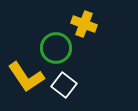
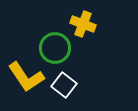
yellow cross: moved 1 px left
green circle: moved 1 px left
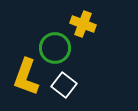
yellow L-shape: rotated 54 degrees clockwise
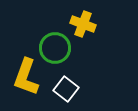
white square: moved 2 px right, 4 px down
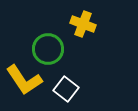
green circle: moved 7 px left, 1 px down
yellow L-shape: moved 2 px left, 3 px down; rotated 54 degrees counterclockwise
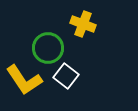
green circle: moved 1 px up
white square: moved 13 px up
